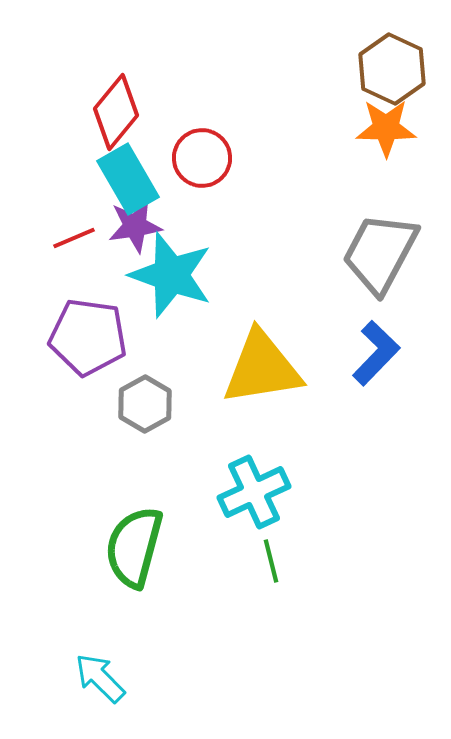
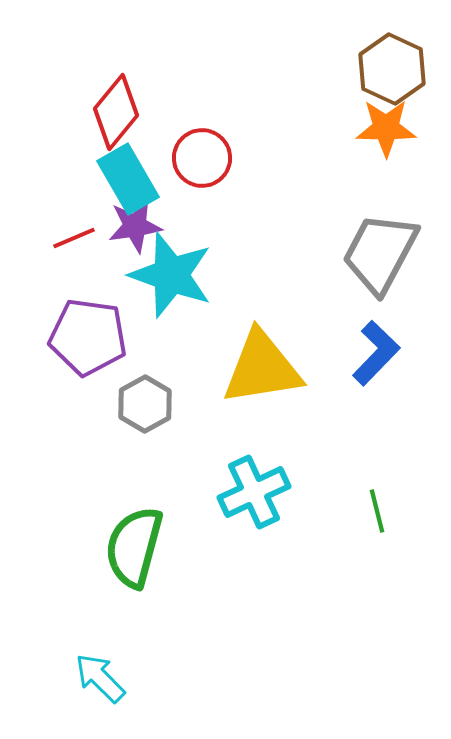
green line: moved 106 px right, 50 px up
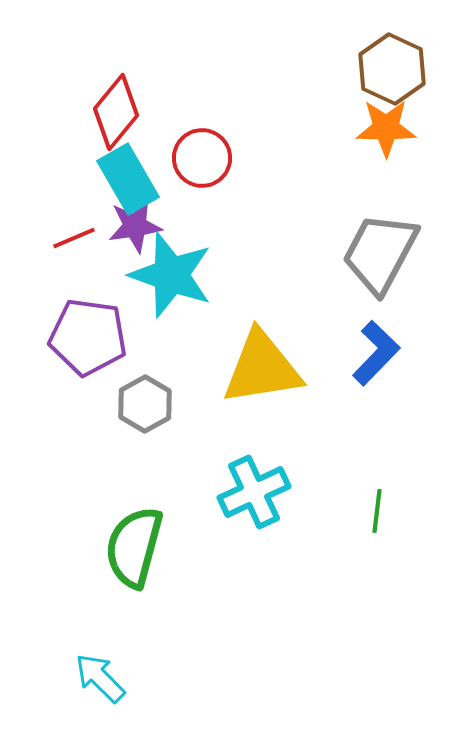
green line: rotated 21 degrees clockwise
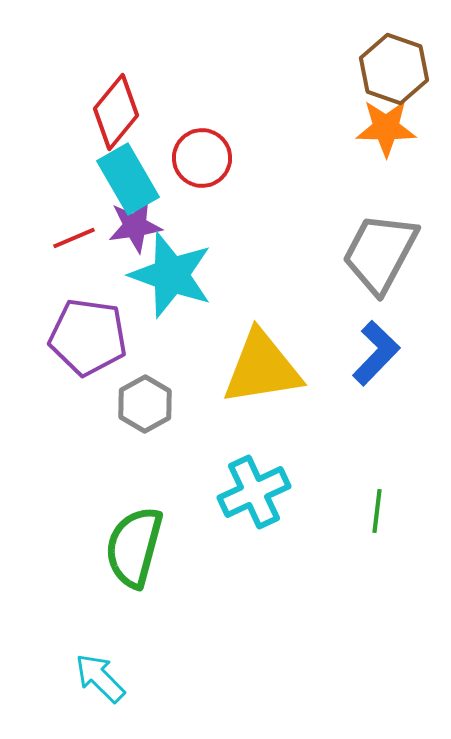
brown hexagon: moved 2 px right; rotated 6 degrees counterclockwise
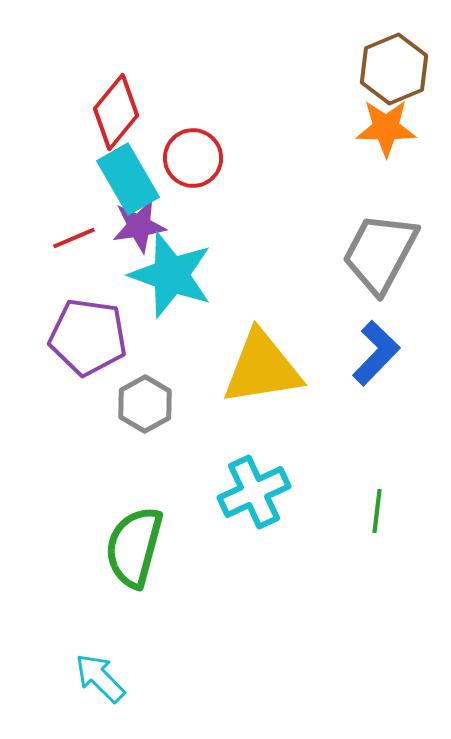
brown hexagon: rotated 18 degrees clockwise
red circle: moved 9 px left
purple star: moved 4 px right
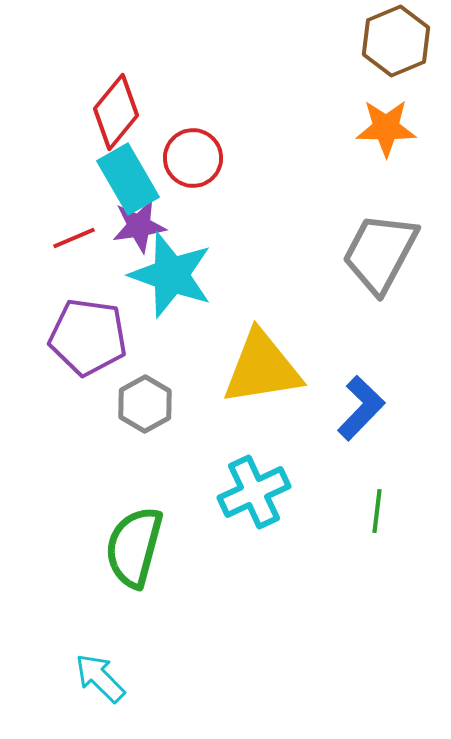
brown hexagon: moved 2 px right, 28 px up
blue L-shape: moved 15 px left, 55 px down
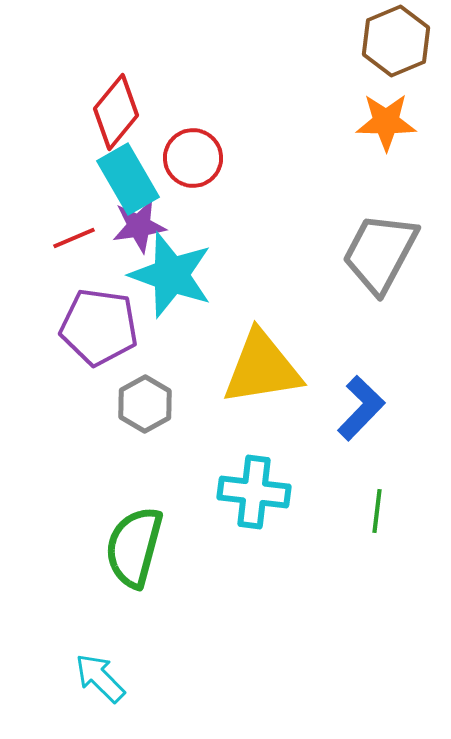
orange star: moved 6 px up
purple pentagon: moved 11 px right, 10 px up
cyan cross: rotated 32 degrees clockwise
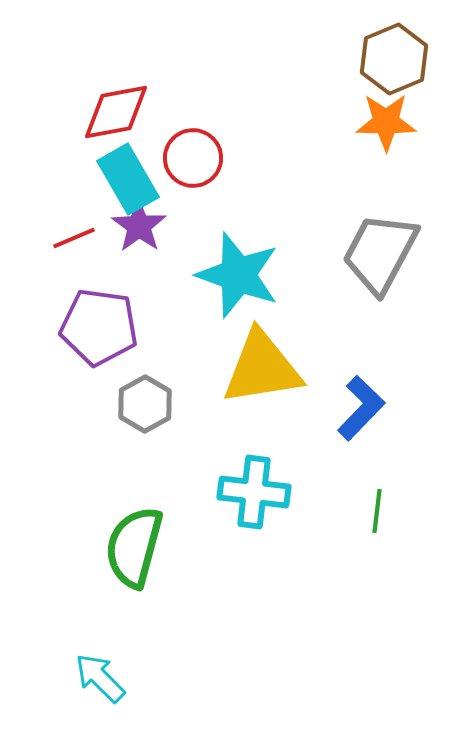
brown hexagon: moved 2 px left, 18 px down
red diamond: rotated 40 degrees clockwise
purple star: rotated 28 degrees counterclockwise
cyan star: moved 67 px right
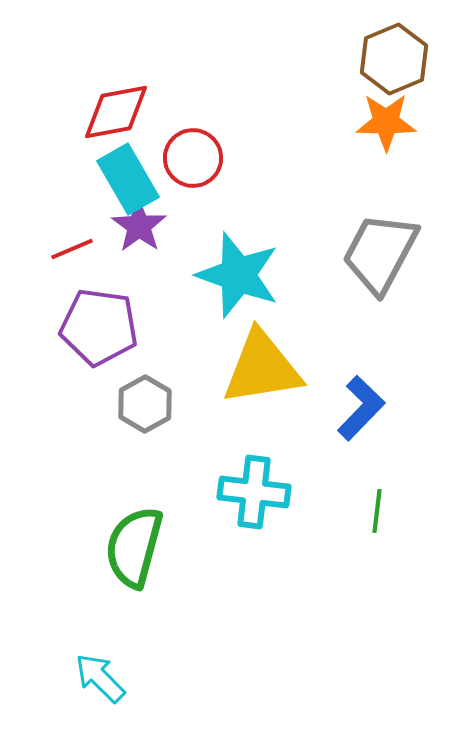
red line: moved 2 px left, 11 px down
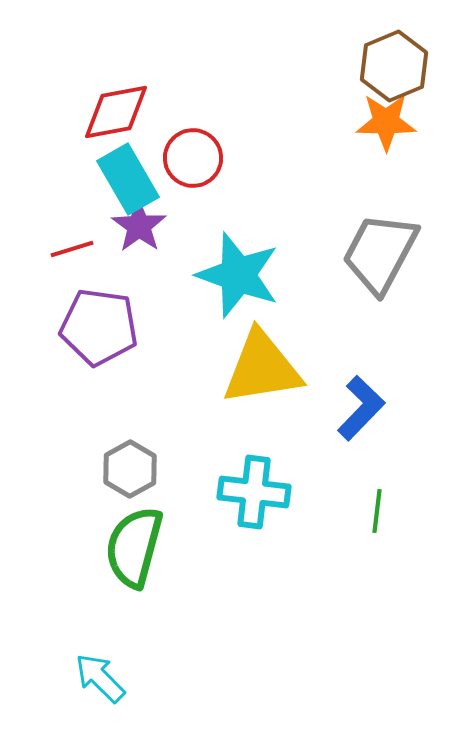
brown hexagon: moved 7 px down
red line: rotated 6 degrees clockwise
gray hexagon: moved 15 px left, 65 px down
